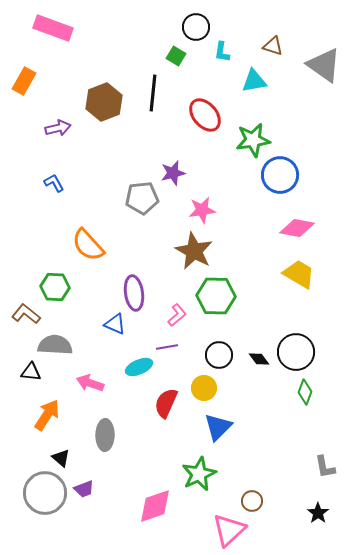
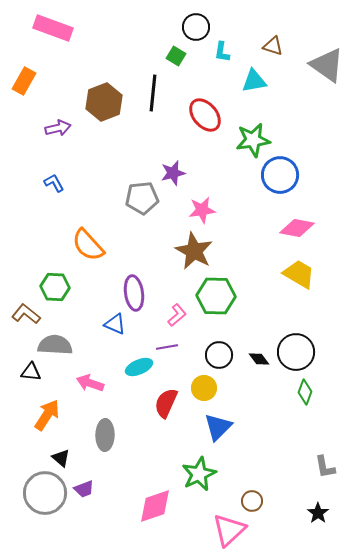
gray triangle at (324, 65): moved 3 px right
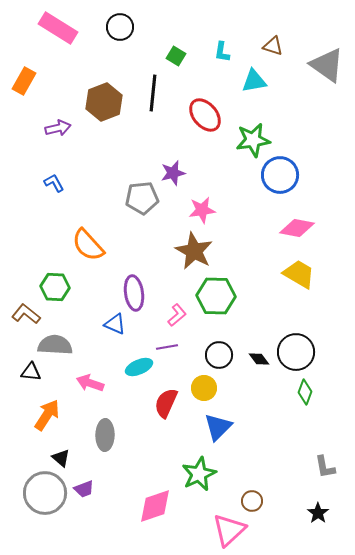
black circle at (196, 27): moved 76 px left
pink rectangle at (53, 28): moved 5 px right; rotated 12 degrees clockwise
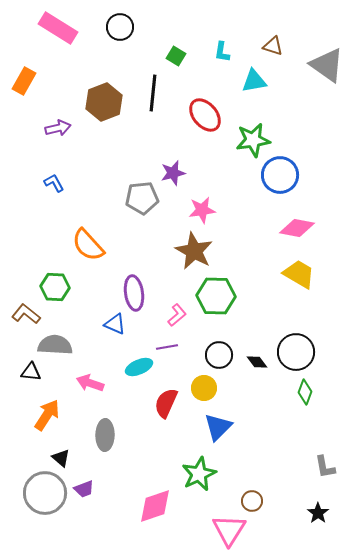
black diamond at (259, 359): moved 2 px left, 3 px down
pink triangle at (229, 530): rotated 15 degrees counterclockwise
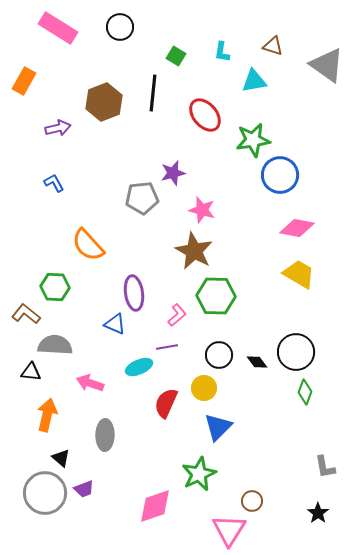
pink star at (202, 210): rotated 24 degrees clockwise
orange arrow at (47, 415): rotated 20 degrees counterclockwise
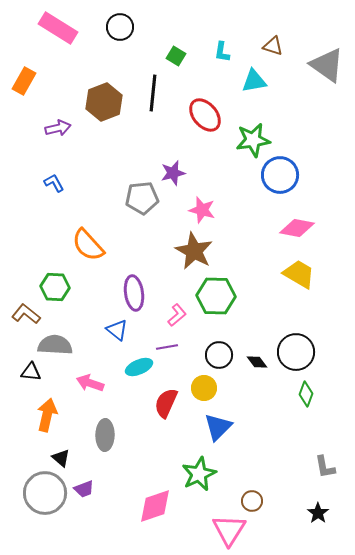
blue triangle at (115, 324): moved 2 px right, 6 px down; rotated 15 degrees clockwise
green diamond at (305, 392): moved 1 px right, 2 px down
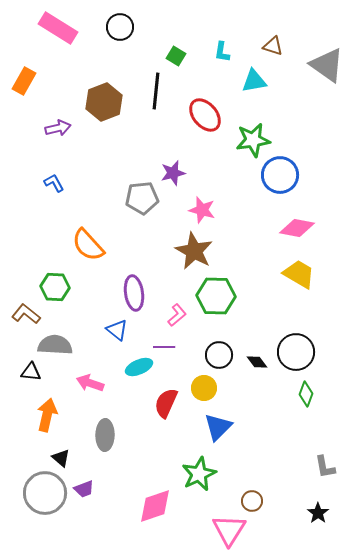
black line at (153, 93): moved 3 px right, 2 px up
purple line at (167, 347): moved 3 px left; rotated 10 degrees clockwise
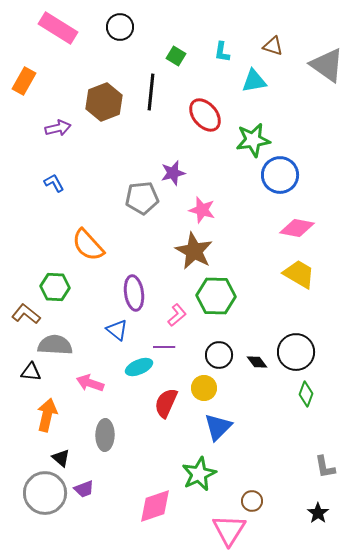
black line at (156, 91): moved 5 px left, 1 px down
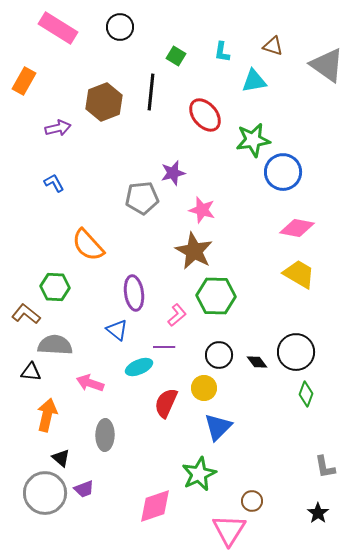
blue circle at (280, 175): moved 3 px right, 3 px up
